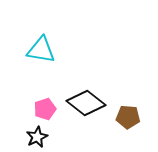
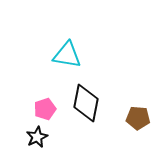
cyan triangle: moved 26 px right, 5 px down
black diamond: rotated 63 degrees clockwise
brown pentagon: moved 10 px right, 1 px down
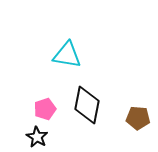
black diamond: moved 1 px right, 2 px down
black star: rotated 15 degrees counterclockwise
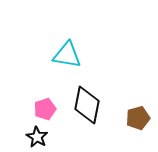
brown pentagon: rotated 20 degrees counterclockwise
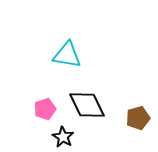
black diamond: rotated 36 degrees counterclockwise
black star: moved 26 px right
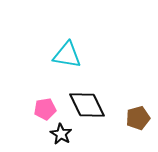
pink pentagon: rotated 10 degrees clockwise
black star: moved 2 px left, 3 px up
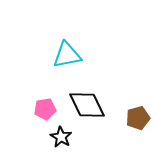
cyan triangle: rotated 20 degrees counterclockwise
black star: moved 3 px down
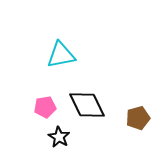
cyan triangle: moved 6 px left
pink pentagon: moved 2 px up
black star: moved 2 px left
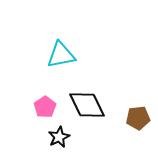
pink pentagon: rotated 25 degrees counterclockwise
brown pentagon: rotated 10 degrees clockwise
black star: rotated 15 degrees clockwise
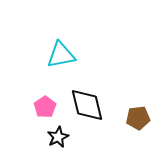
black diamond: rotated 12 degrees clockwise
black star: moved 1 px left
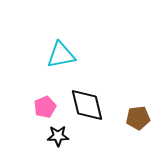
pink pentagon: rotated 10 degrees clockwise
black star: moved 1 px up; rotated 25 degrees clockwise
